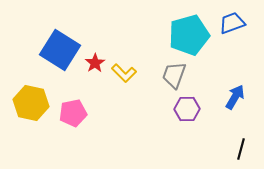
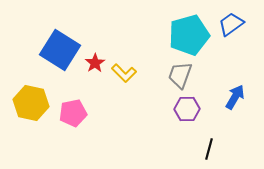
blue trapezoid: moved 1 px left, 1 px down; rotated 16 degrees counterclockwise
gray trapezoid: moved 6 px right
black line: moved 32 px left
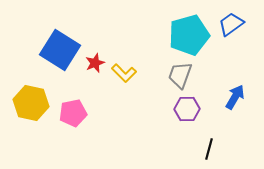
red star: rotated 12 degrees clockwise
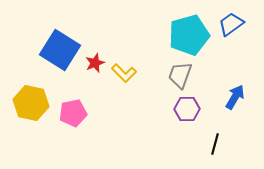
black line: moved 6 px right, 5 px up
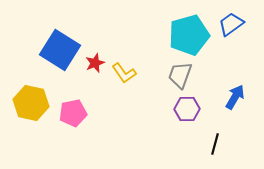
yellow L-shape: rotated 10 degrees clockwise
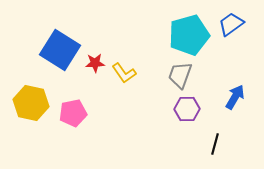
red star: rotated 18 degrees clockwise
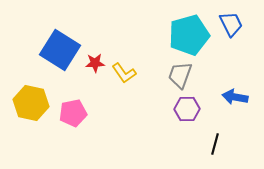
blue trapezoid: rotated 100 degrees clockwise
blue arrow: rotated 110 degrees counterclockwise
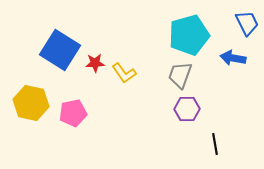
blue trapezoid: moved 16 px right, 1 px up
blue arrow: moved 2 px left, 39 px up
black line: rotated 25 degrees counterclockwise
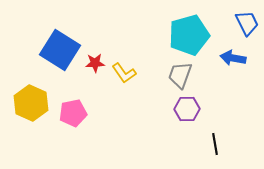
yellow hexagon: rotated 12 degrees clockwise
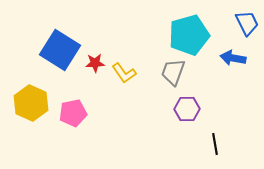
gray trapezoid: moved 7 px left, 3 px up
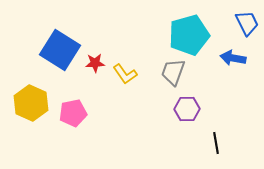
yellow L-shape: moved 1 px right, 1 px down
black line: moved 1 px right, 1 px up
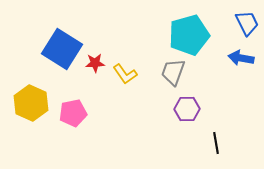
blue square: moved 2 px right, 1 px up
blue arrow: moved 8 px right
